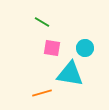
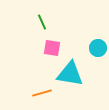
green line: rotated 35 degrees clockwise
cyan circle: moved 13 px right
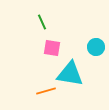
cyan circle: moved 2 px left, 1 px up
orange line: moved 4 px right, 2 px up
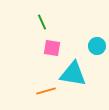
cyan circle: moved 1 px right, 1 px up
cyan triangle: moved 3 px right
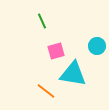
green line: moved 1 px up
pink square: moved 4 px right, 3 px down; rotated 24 degrees counterclockwise
orange line: rotated 54 degrees clockwise
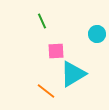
cyan circle: moved 12 px up
pink square: rotated 12 degrees clockwise
cyan triangle: rotated 40 degrees counterclockwise
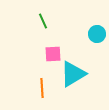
green line: moved 1 px right
pink square: moved 3 px left, 3 px down
orange line: moved 4 px left, 3 px up; rotated 48 degrees clockwise
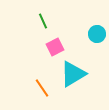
pink square: moved 2 px right, 7 px up; rotated 24 degrees counterclockwise
orange line: rotated 30 degrees counterclockwise
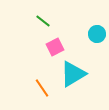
green line: rotated 28 degrees counterclockwise
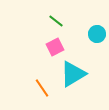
green line: moved 13 px right
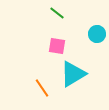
green line: moved 1 px right, 8 px up
pink square: moved 2 px right, 1 px up; rotated 36 degrees clockwise
